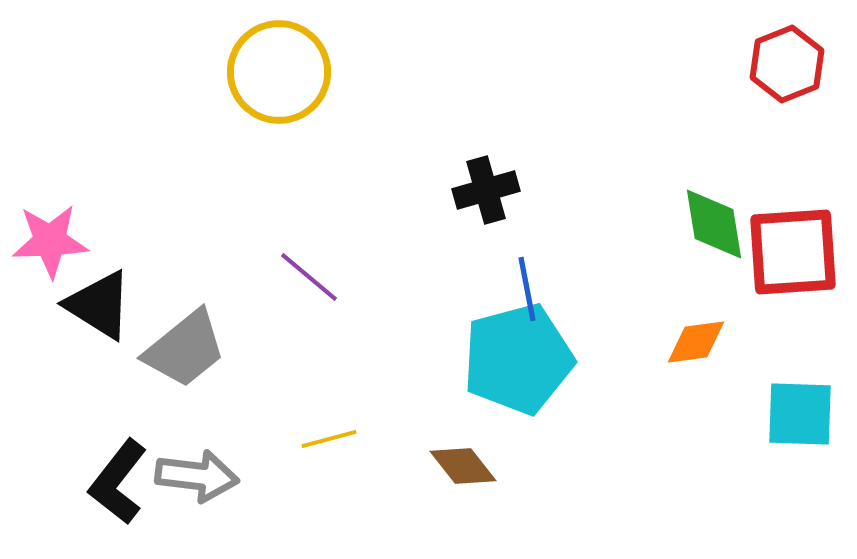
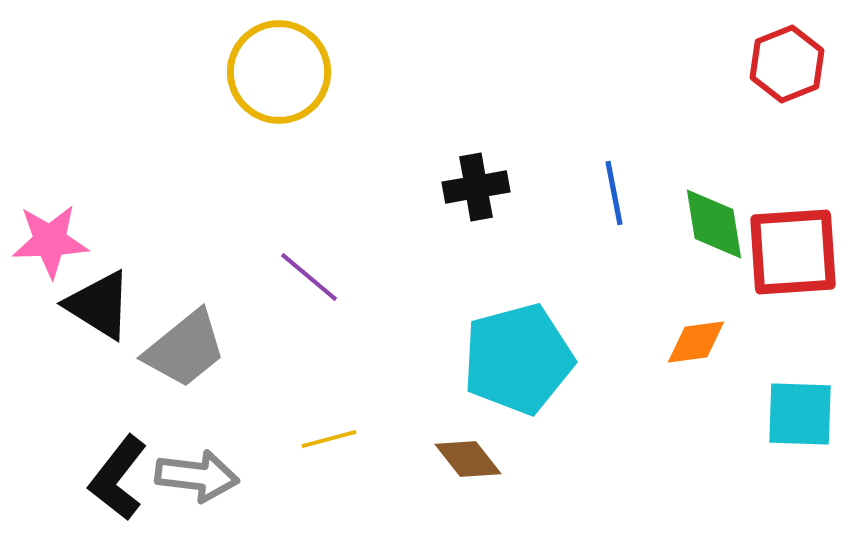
black cross: moved 10 px left, 3 px up; rotated 6 degrees clockwise
blue line: moved 87 px right, 96 px up
brown diamond: moved 5 px right, 7 px up
black L-shape: moved 4 px up
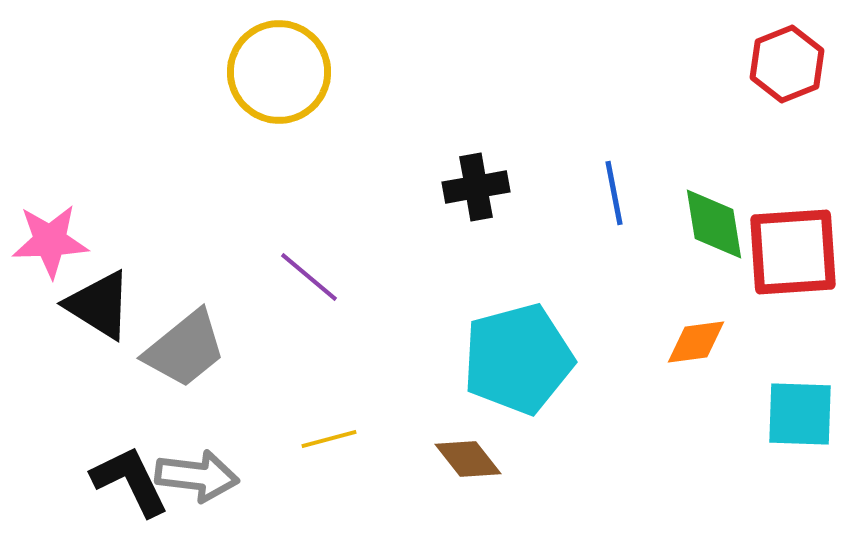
black L-shape: moved 12 px right, 3 px down; rotated 116 degrees clockwise
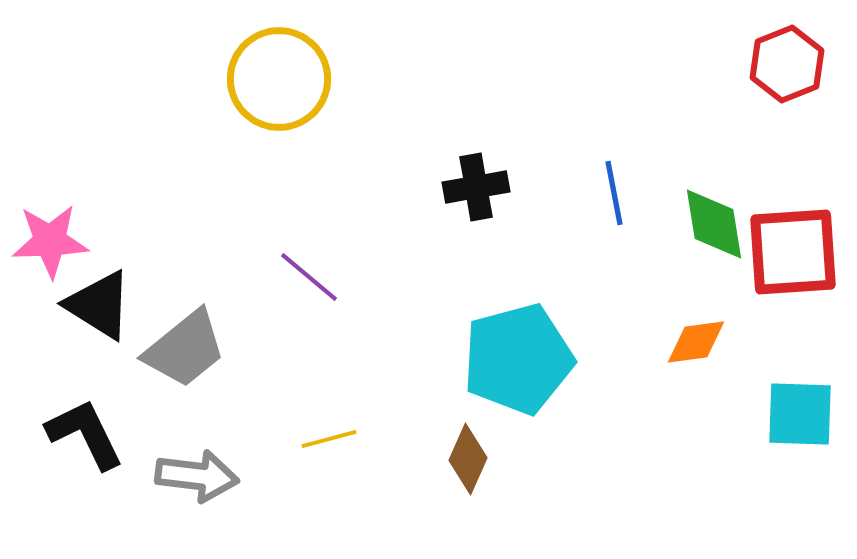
yellow circle: moved 7 px down
brown diamond: rotated 62 degrees clockwise
black L-shape: moved 45 px left, 47 px up
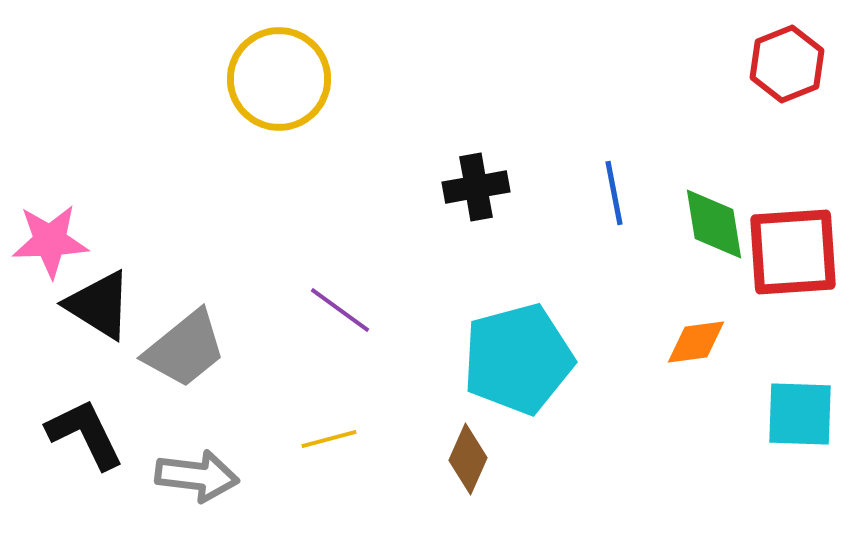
purple line: moved 31 px right, 33 px down; rotated 4 degrees counterclockwise
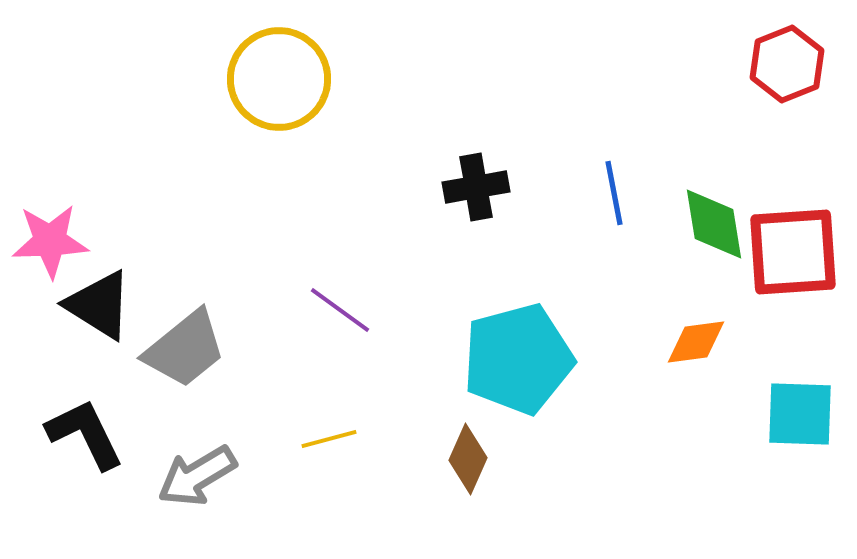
gray arrow: rotated 142 degrees clockwise
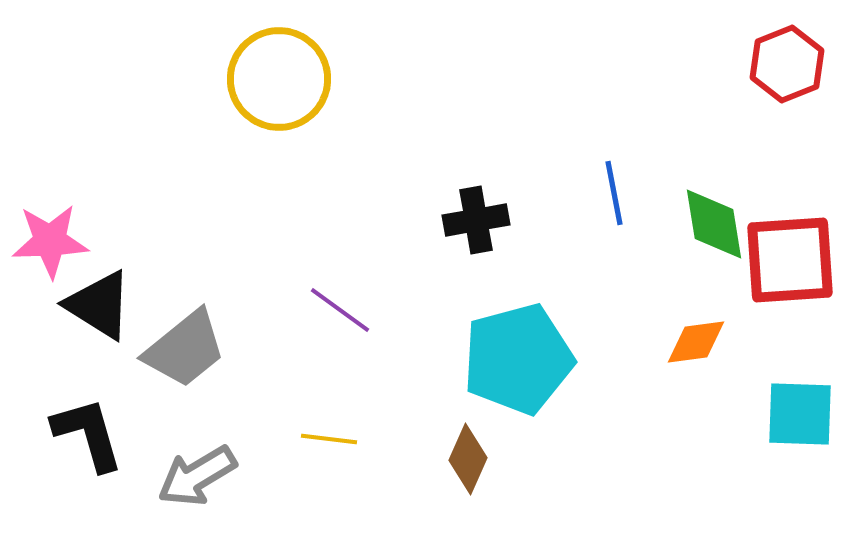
black cross: moved 33 px down
red square: moved 3 px left, 8 px down
black L-shape: moved 3 px right; rotated 10 degrees clockwise
yellow line: rotated 22 degrees clockwise
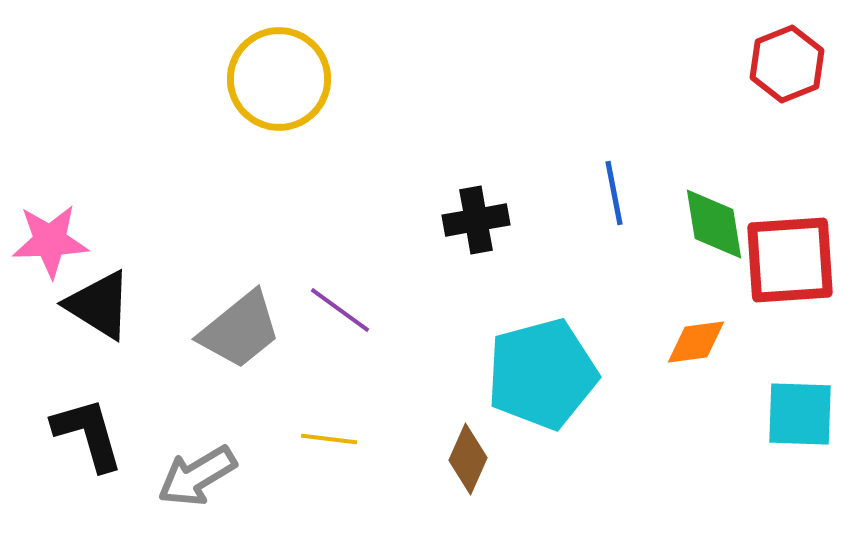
gray trapezoid: moved 55 px right, 19 px up
cyan pentagon: moved 24 px right, 15 px down
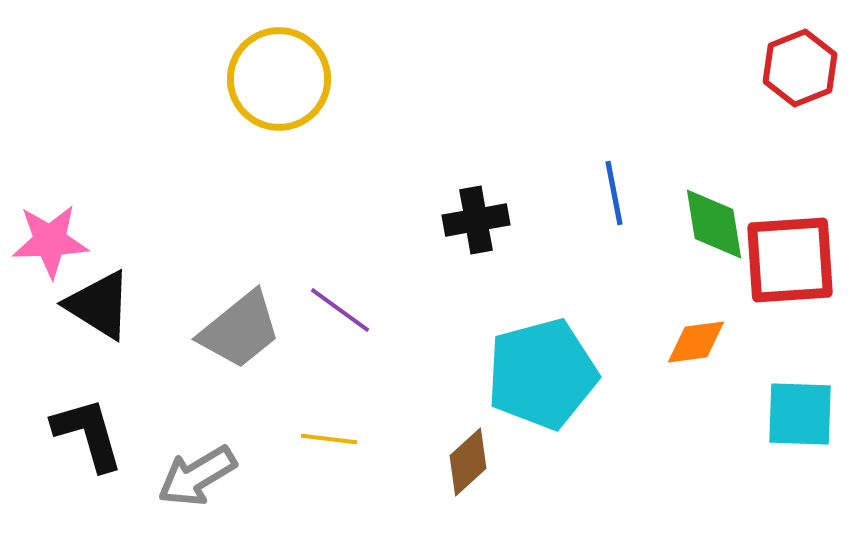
red hexagon: moved 13 px right, 4 px down
brown diamond: moved 3 px down; rotated 24 degrees clockwise
